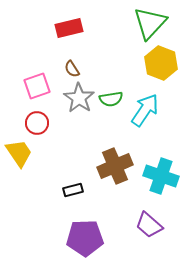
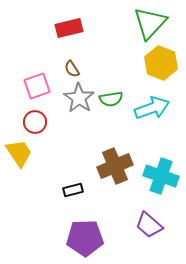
cyan arrow: moved 7 px right, 2 px up; rotated 36 degrees clockwise
red circle: moved 2 px left, 1 px up
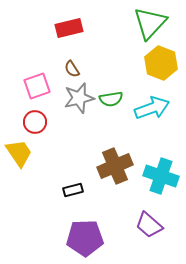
gray star: rotated 24 degrees clockwise
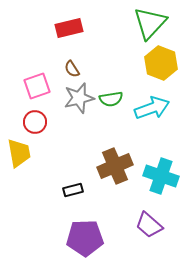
yellow trapezoid: rotated 24 degrees clockwise
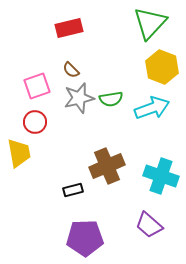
yellow hexagon: moved 1 px right, 4 px down
brown semicircle: moved 1 px left, 1 px down; rotated 12 degrees counterclockwise
brown cross: moved 8 px left
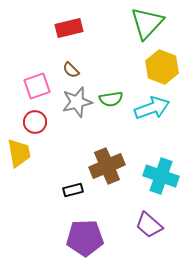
green triangle: moved 3 px left
gray star: moved 2 px left, 4 px down
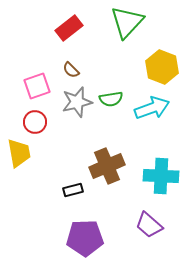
green triangle: moved 20 px left, 1 px up
red rectangle: rotated 24 degrees counterclockwise
cyan cross: rotated 16 degrees counterclockwise
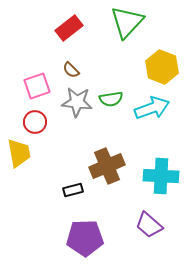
gray star: rotated 20 degrees clockwise
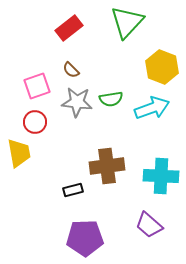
brown cross: rotated 16 degrees clockwise
